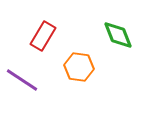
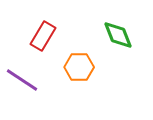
orange hexagon: rotated 8 degrees counterclockwise
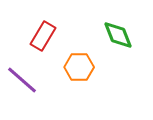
purple line: rotated 8 degrees clockwise
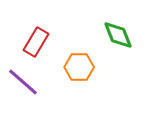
red rectangle: moved 7 px left, 6 px down
purple line: moved 1 px right, 2 px down
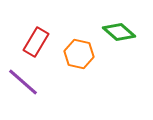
green diamond: moved 1 px right, 3 px up; rotated 28 degrees counterclockwise
orange hexagon: moved 13 px up; rotated 12 degrees clockwise
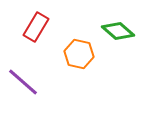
green diamond: moved 1 px left, 1 px up
red rectangle: moved 15 px up
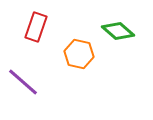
red rectangle: rotated 12 degrees counterclockwise
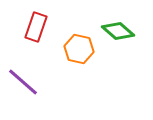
orange hexagon: moved 5 px up
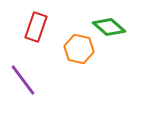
green diamond: moved 9 px left, 4 px up
purple line: moved 2 px up; rotated 12 degrees clockwise
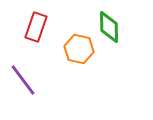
green diamond: rotated 48 degrees clockwise
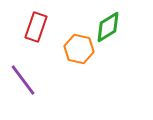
green diamond: moved 1 px left; rotated 60 degrees clockwise
